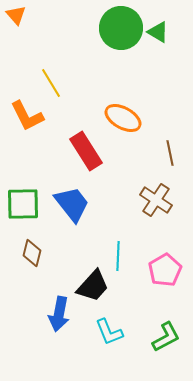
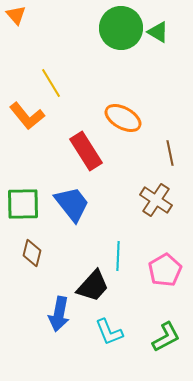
orange L-shape: rotated 12 degrees counterclockwise
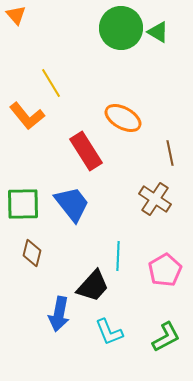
brown cross: moved 1 px left, 1 px up
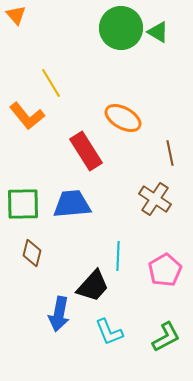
blue trapezoid: rotated 57 degrees counterclockwise
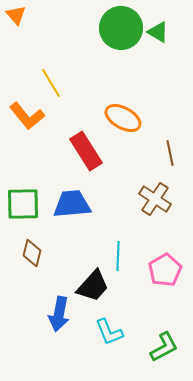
green L-shape: moved 2 px left, 10 px down
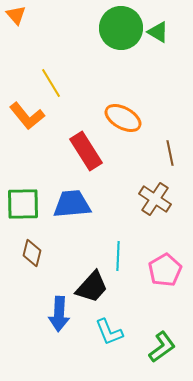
black trapezoid: moved 1 px left, 1 px down
blue arrow: rotated 8 degrees counterclockwise
green L-shape: moved 2 px left; rotated 8 degrees counterclockwise
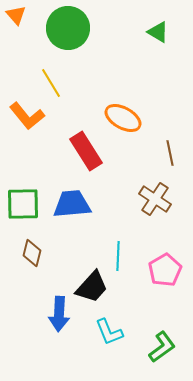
green circle: moved 53 px left
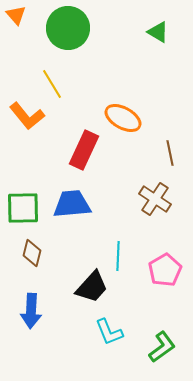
yellow line: moved 1 px right, 1 px down
red rectangle: moved 2 px left, 1 px up; rotated 57 degrees clockwise
green square: moved 4 px down
blue arrow: moved 28 px left, 3 px up
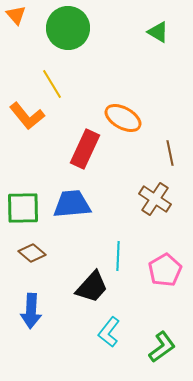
red rectangle: moved 1 px right, 1 px up
brown diamond: rotated 64 degrees counterclockwise
cyan L-shape: rotated 60 degrees clockwise
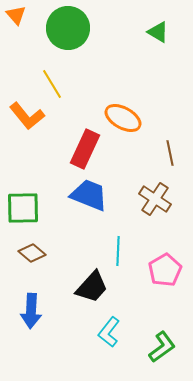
blue trapezoid: moved 17 px right, 9 px up; rotated 27 degrees clockwise
cyan line: moved 5 px up
